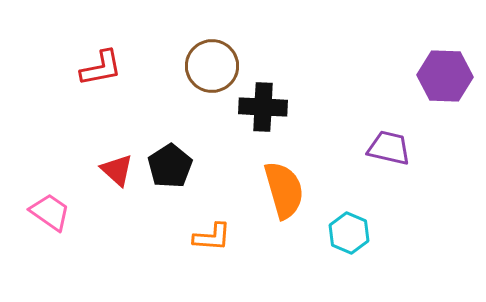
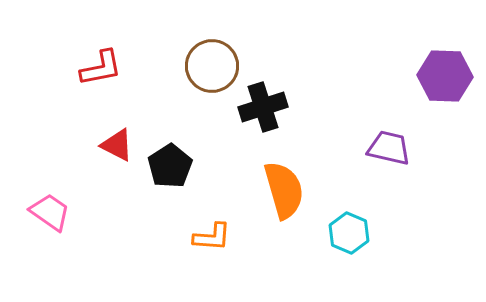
black cross: rotated 21 degrees counterclockwise
red triangle: moved 25 px up; rotated 15 degrees counterclockwise
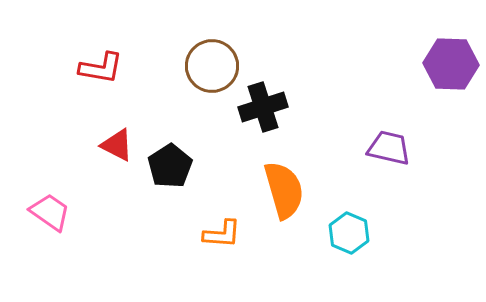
red L-shape: rotated 21 degrees clockwise
purple hexagon: moved 6 px right, 12 px up
orange L-shape: moved 10 px right, 3 px up
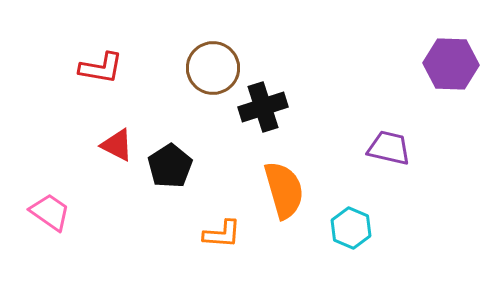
brown circle: moved 1 px right, 2 px down
cyan hexagon: moved 2 px right, 5 px up
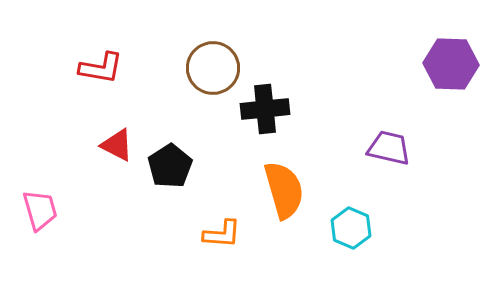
black cross: moved 2 px right, 2 px down; rotated 12 degrees clockwise
pink trapezoid: moved 10 px left, 2 px up; rotated 39 degrees clockwise
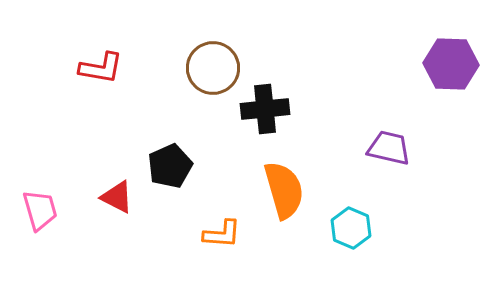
red triangle: moved 52 px down
black pentagon: rotated 9 degrees clockwise
